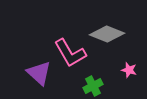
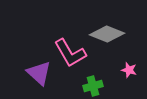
green cross: rotated 12 degrees clockwise
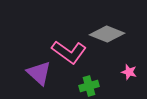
pink L-shape: moved 1 px left, 1 px up; rotated 24 degrees counterclockwise
pink star: moved 2 px down
green cross: moved 4 px left
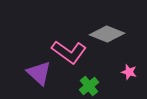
green cross: rotated 24 degrees counterclockwise
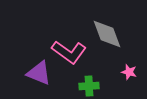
gray diamond: rotated 48 degrees clockwise
purple triangle: rotated 20 degrees counterclockwise
green cross: rotated 36 degrees clockwise
